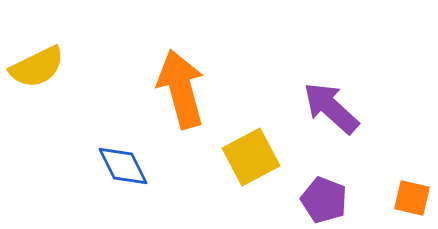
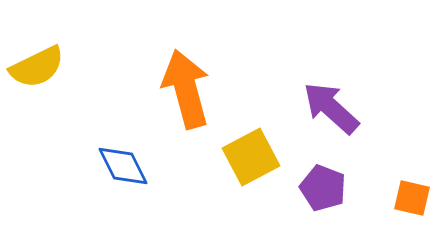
orange arrow: moved 5 px right
purple pentagon: moved 1 px left, 12 px up
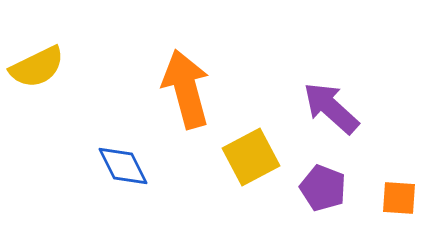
orange square: moved 13 px left; rotated 9 degrees counterclockwise
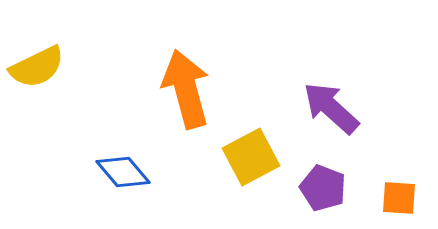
blue diamond: moved 6 px down; rotated 14 degrees counterclockwise
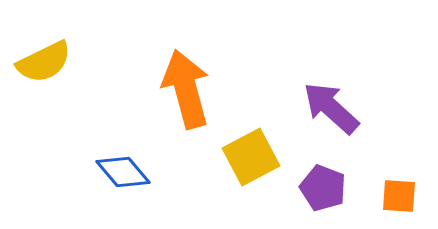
yellow semicircle: moved 7 px right, 5 px up
orange square: moved 2 px up
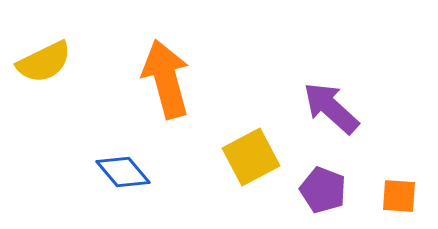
orange arrow: moved 20 px left, 10 px up
purple pentagon: moved 2 px down
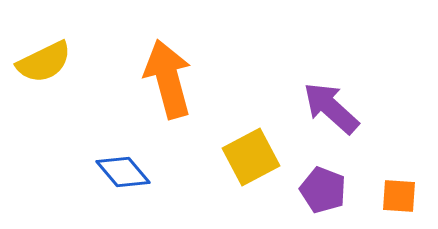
orange arrow: moved 2 px right
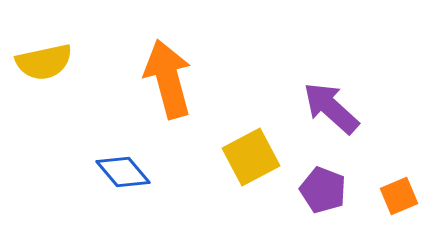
yellow semicircle: rotated 14 degrees clockwise
orange square: rotated 27 degrees counterclockwise
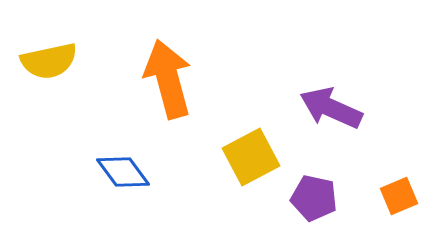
yellow semicircle: moved 5 px right, 1 px up
purple arrow: rotated 18 degrees counterclockwise
blue diamond: rotated 4 degrees clockwise
purple pentagon: moved 9 px left, 8 px down; rotated 9 degrees counterclockwise
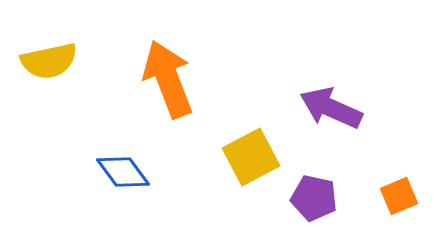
orange arrow: rotated 6 degrees counterclockwise
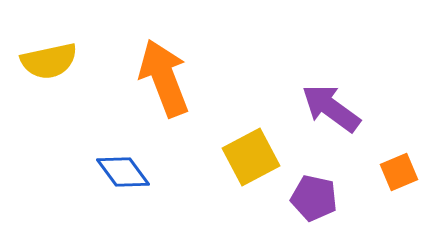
orange arrow: moved 4 px left, 1 px up
purple arrow: rotated 12 degrees clockwise
orange square: moved 24 px up
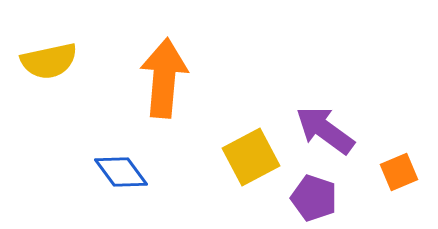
orange arrow: rotated 26 degrees clockwise
purple arrow: moved 6 px left, 22 px down
blue diamond: moved 2 px left
purple pentagon: rotated 6 degrees clockwise
